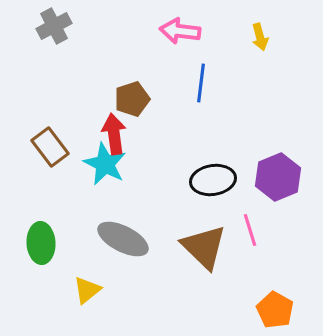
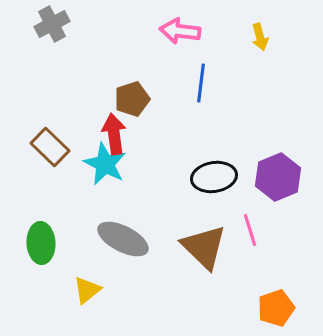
gray cross: moved 2 px left, 2 px up
brown rectangle: rotated 9 degrees counterclockwise
black ellipse: moved 1 px right, 3 px up
orange pentagon: moved 1 px right, 2 px up; rotated 24 degrees clockwise
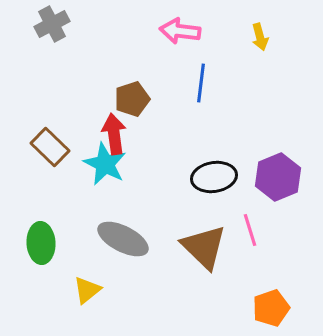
orange pentagon: moved 5 px left
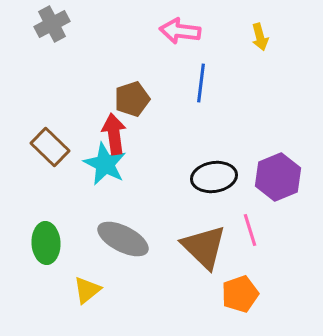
green ellipse: moved 5 px right
orange pentagon: moved 31 px left, 14 px up
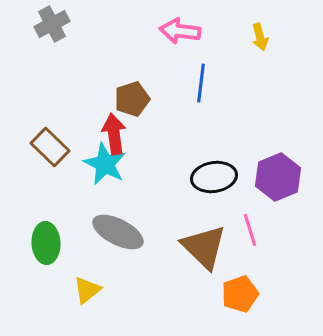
gray ellipse: moved 5 px left, 7 px up
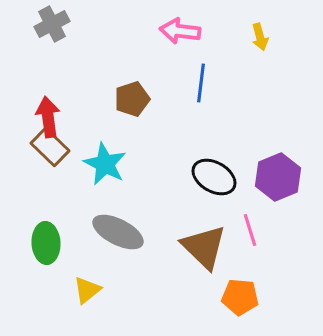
red arrow: moved 66 px left, 17 px up
black ellipse: rotated 39 degrees clockwise
orange pentagon: moved 3 px down; rotated 24 degrees clockwise
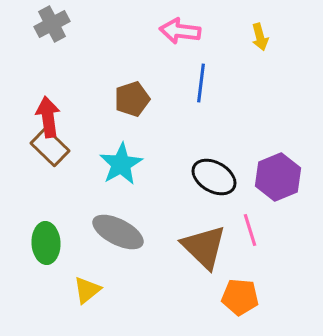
cyan star: moved 16 px right; rotated 15 degrees clockwise
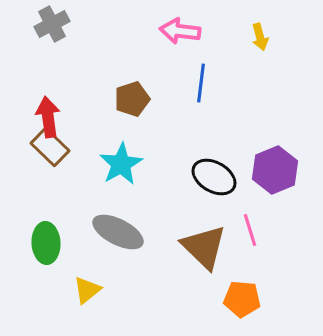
purple hexagon: moved 3 px left, 7 px up
orange pentagon: moved 2 px right, 2 px down
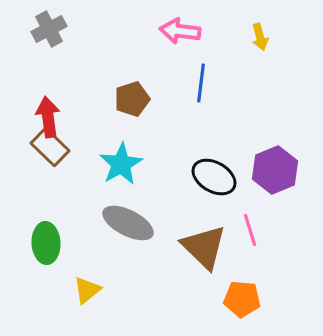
gray cross: moved 3 px left, 5 px down
gray ellipse: moved 10 px right, 9 px up
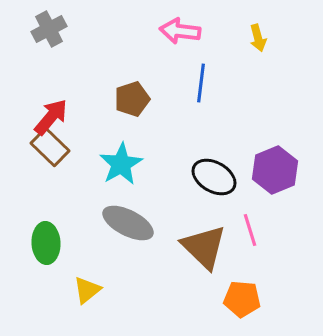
yellow arrow: moved 2 px left, 1 px down
red arrow: moved 3 px right; rotated 48 degrees clockwise
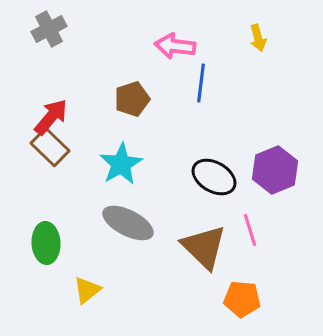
pink arrow: moved 5 px left, 15 px down
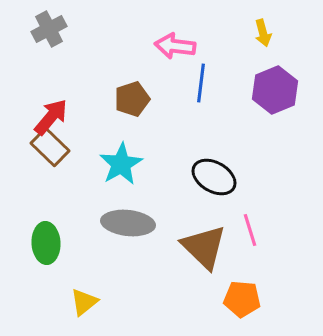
yellow arrow: moved 5 px right, 5 px up
purple hexagon: moved 80 px up
gray ellipse: rotated 21 degrees counterclockwise
yellow triangle: moved 3 px left, 12 px down
